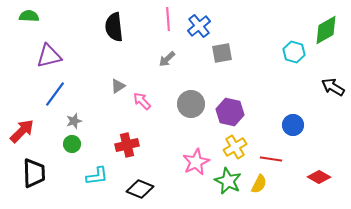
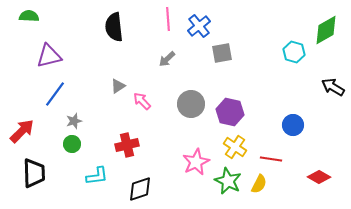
yellow cross: rotated 25 degrees counterclockwise
black diamond: rotated 40 degrees counterclockwise
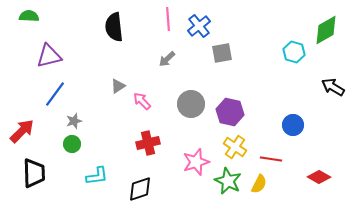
red cross: moved 21 px right, 2 px up
pink star: rotated 8 degrees clockwise
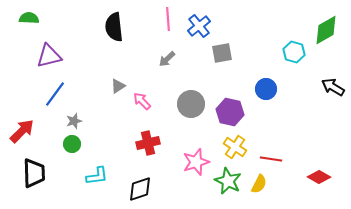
green semicircle: moved 2 px down
blue circle: moved 27 px left, 36 px up
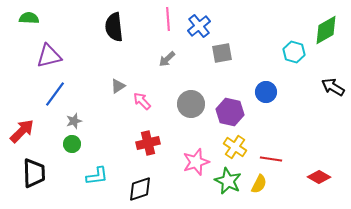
blue circle: moved 3 px down
